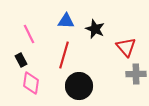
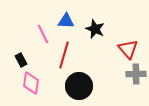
pink line: moved 14 px right
red triangle: moved 2 px right, 2 px down
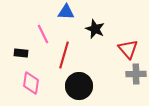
blue triangle: moved 9 px up
black rectangle: moved 7 px up; rotated 56 degrees counterclockwise
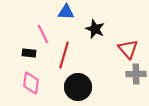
black rectangle: moved 8 px right
black circle: moved 1 px left, 1 px down
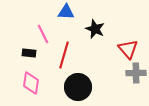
gray cross: moved 1 px up
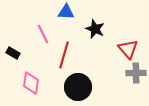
black rectangle: moved 16 px left; rotated 24 degrees clockwise
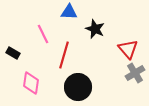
blue triangle: moved 3 px right
gray cross: moved 1 px left; rotated 30 degrees counterclockwise
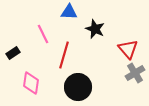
black rectangle: rotated 64 degrees counterclockwise
